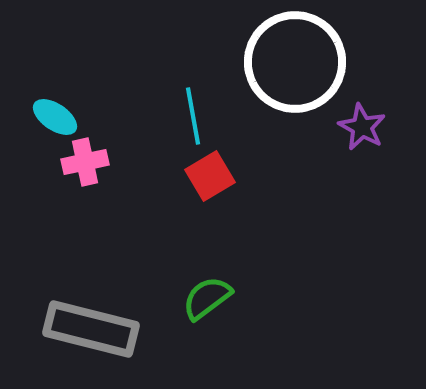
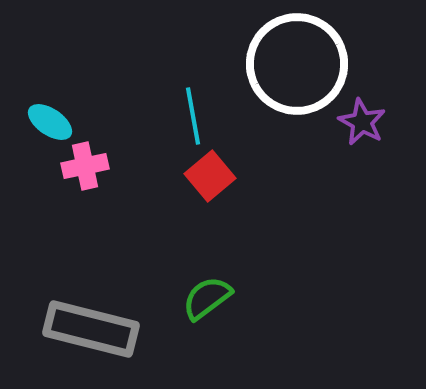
white circle: moved 2 px right, 2 px down
cyan ellipse: moved 5 px left, 5 px down
purple star: moved 5 px up
pink cross: moved 4 px down
red square: rotated 9 degrees counterclockwise
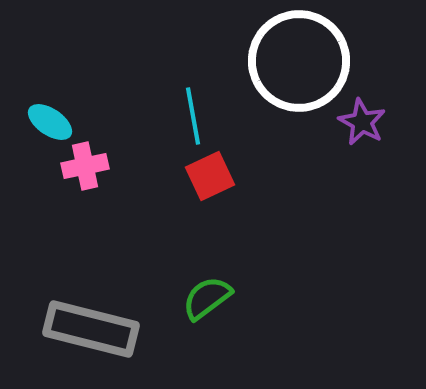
white circle: moved 2 px right, 3 px up
red square: rotated 15 degrees clockwise
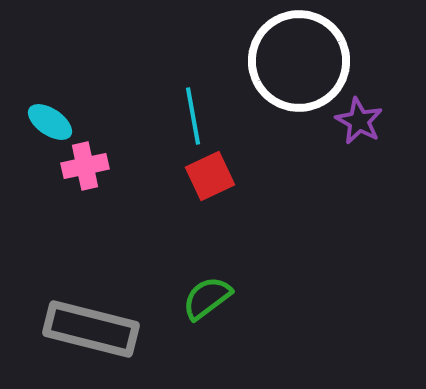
purple star: moved 3 px left, 1 px up
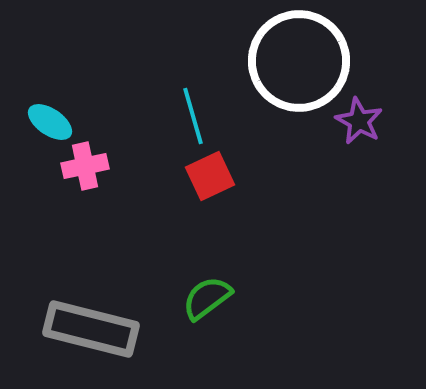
cyan line: rotated 6 degrees counterclockwise
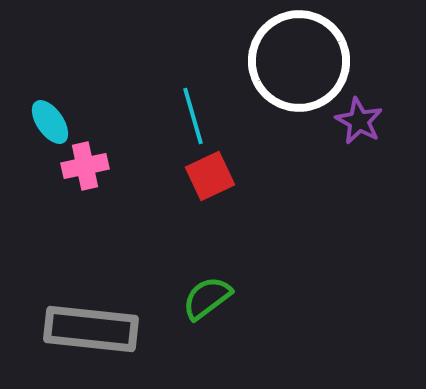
cyan ellipse: rotated 21 degrees clockwise
gray rectangle: rotated 8 degrees counterclockwise
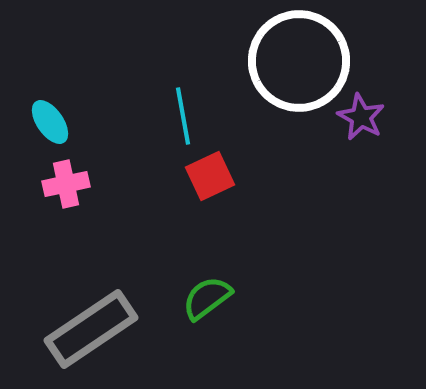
cyan line: moved 10 px left; rotated 6 degrees clockwise
purple star: moved 2 px right, 4 px up
pink cross: moved 19 px left, 18 px down
gray rectangle: rotated 40 degrees counterclockwise
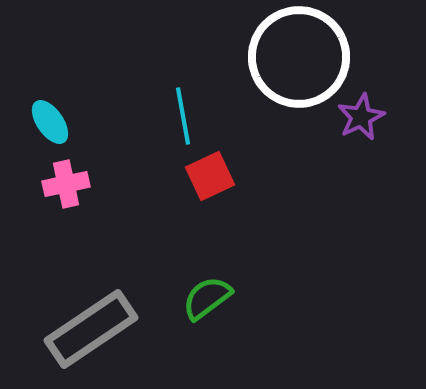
white circle: moved 4 px up
purple star: rotated 18 degrees clockwise
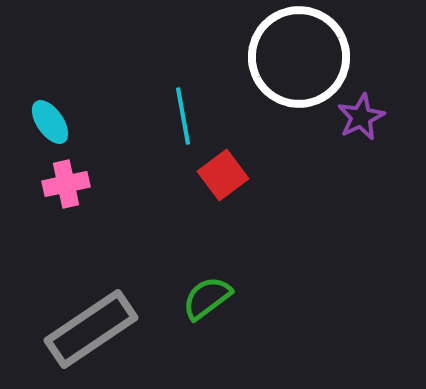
red square: moved 13 px right, 1 px up; rotated 12 degrees counterclockwise
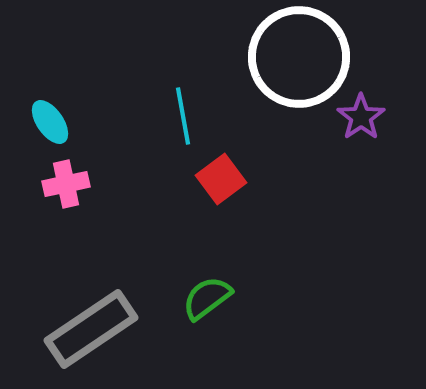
purple star: rotated 9 degrees counterclockwise
red square: moved 2 px left, 4 px down
